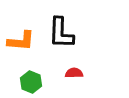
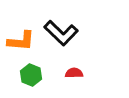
black L-shape: rotated 48 degrees counterclockwise
green hexagon: moved 7 px up
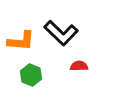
red semicircle: moved 5 px right, 7 px up
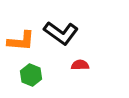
black L-shape: rotated 8 degrees counterclockwise
red semicircle: moved 1 px right, 1 px up
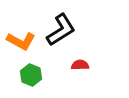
black L-shape: moved 3 px up; rotated 68 degrees counterclockwise
orange L-shape: rotated 24 degrees clockwise
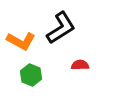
black L-shape: moved 2 px up
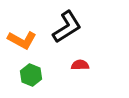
black L-shape: moved 6 px right, 1 px up
orange L-shape: moved 1 px right, 1 px up
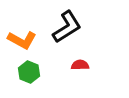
green hexagon: moved 2 px left, 3 px up
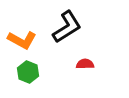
red semicircle: moved 5 px right, 1 px up
green hexagon: moved 1 px left
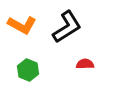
orange L-shape: moved 15 px up
green hexagon: moved 2 px up
